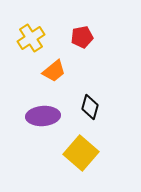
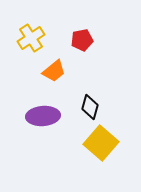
red pentagon: moved 3 px down
yellow square: moved 20 px right, 10 px up
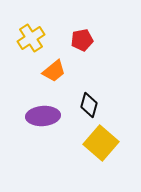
black diamond: moved 1 px left, 2 px up
